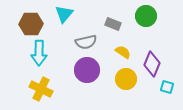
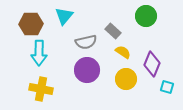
cyan triangle: moved 2 px down
gray rectangle: moved 7 px down; rotated 21 degrees clockwise
yellow cross: rotated 15 degrees counterclockwise
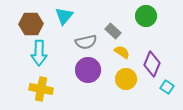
yellow semicircle: moved 1 px left
purple circle: moved 1 px right
cyan square: rotated 16 degrees clockwise
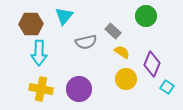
purple circle: moved 9 px left, 19 px down
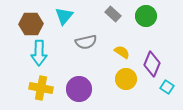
gray rectangle: moved 17 px up
yellow cross: moved 1 px up
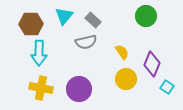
gray rectangle: moved 20 px left, 6 px down
yellow semicircle: rotated 21 degrees clockwise
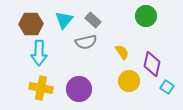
cyan triangle: moved 4 px down
purple diamond: rotated 10 degrees counterclockwise
yellow circle: moved 3 px right, 2 px down
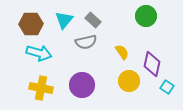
cyan arrow: rotated 75 degrees counterclockwise
purple circle: moved 3 px right, 4 px up
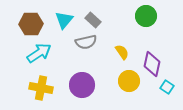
cyan arrow: rotated 50 degrees counterclockwise
